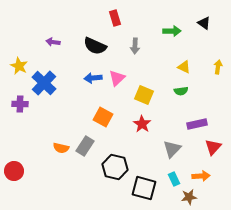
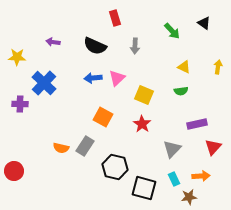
green arrow: rotated 48 degrees clockwise
yellow star: moved 2 px left, 9 px up; rotated 24 degrees counterclockwise
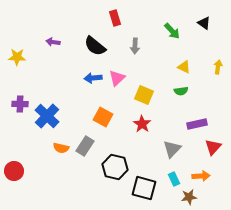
black semicircle: rotated 15 degrees clockwise
blue cross: moved 3 px right, 33 px down
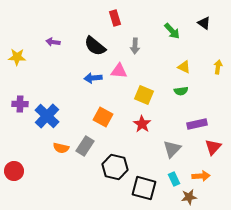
pink triangle: moved 2 px right, 7 px up; rotated 48 degrees clockwise
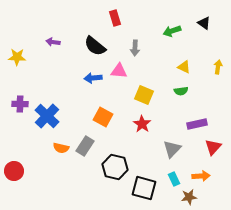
green arrow: rotated 114 degrees clockwise
gray arrow: moved 2 px down
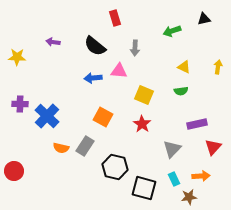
black triangle: moved 4 px up; rotated 48 degrees counterclockwise
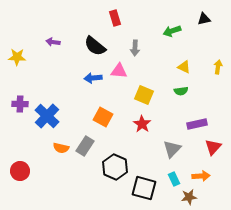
black hexagon: rotated 10 degrees clockwise
red circle: moved 6 px right
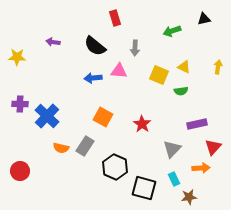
yellow square: moved 15 px right, 20 px up
orange arrow: moved 8 px up
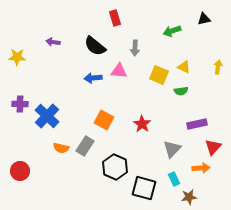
orange square: moved 1 px right, 3 px down
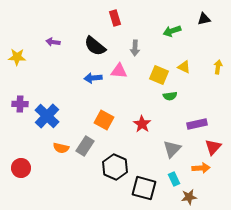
green semicircle: moved 11 px left, 5 px down
red circle: moved 1 px right, 3 px up
